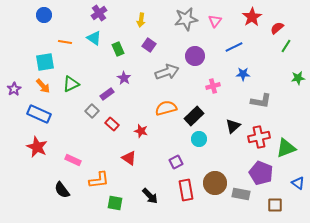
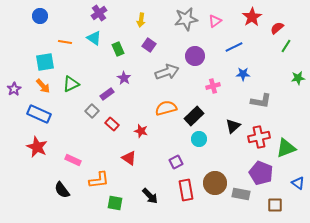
blue circle at (44, 15): moved 4 px left, 1 px down
pink triangle at (215, 21): rotated 16 degrees clockwise
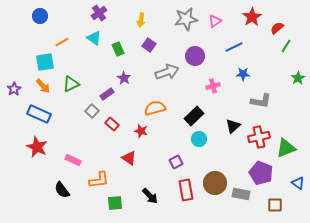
orange line at (65, 42): moved 3 px left; rotated 40 degrees counterclockwise
green star at (298, 78): rotated 24 degrees counterclockwise
orange semicircle at (166, 108): moved 11 px left
green square at (115, 203): rotated 14 degrees counterclockwise
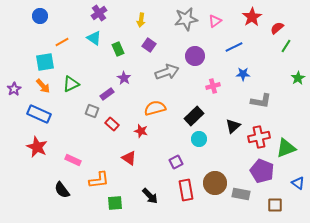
gray square at (92, 111): rotated 24 degrees counterclockwise
purple pentagon at (261, 173): moved 1 px right, 2 px up
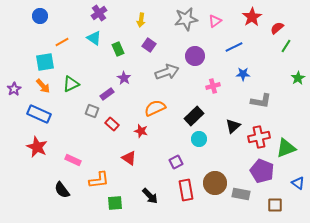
orange semicircle at (155, 108): rotated 10 degrees counterclockwise
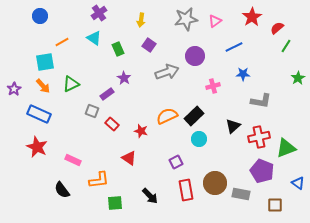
orange semicircle at (155, 108): moved 12 px right, 8 px down
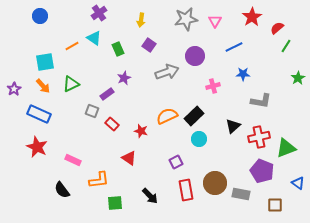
pink triangle at (215, 21): rotated 24 degrees counterclockwise
orange line at (62, 42): moved 10 px right, 4 px down
purple star at (124, 78): rotated 16 degrees clockwise
